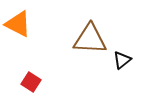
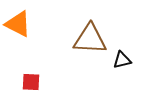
black triangle: rotated 24 degrees clockwise
red square: rotated 30 degrees counterclockwise
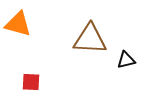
orange triangle: rotated 12 degrees counterclockwise
black triangle: moved 4 px right
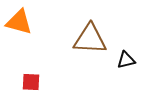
orange triangle: moved 1 px right, 2 px up
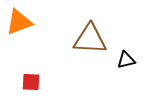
orange triangle: rotated 36 degrees counterclockwise
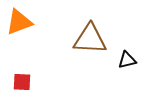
black triangle: moved 1 px right
red square: moved 9 px left
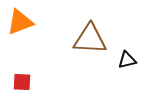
orange triangle: moved 1 px right
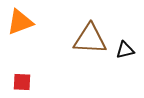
black triangle: moved 2 px left, 10 px up
